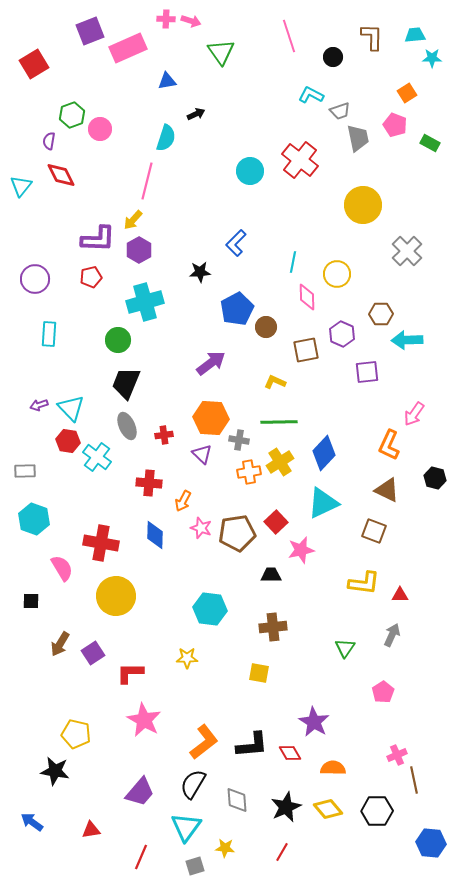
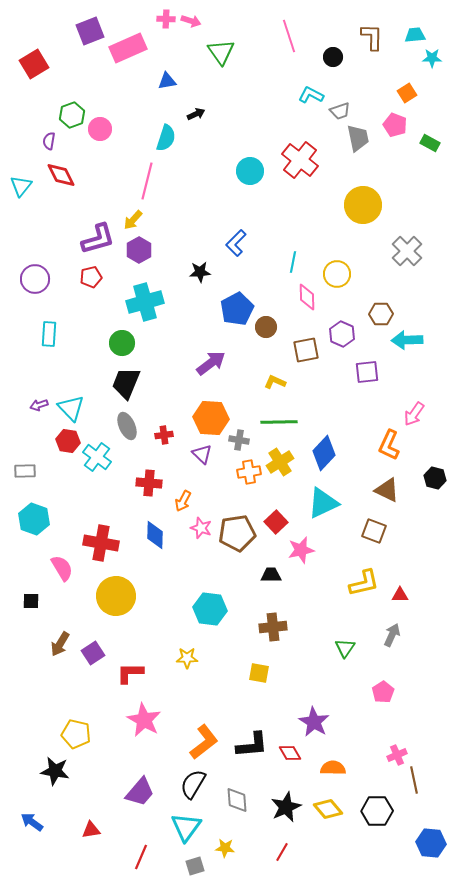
purple L-shape at (98, 239): rotated 18 degrees counterclockwise
green circle at (118, 340): moved 4 px right, 3 px down
yellow L-shape at (364, 583): rotated 20 degrees counterclockwise
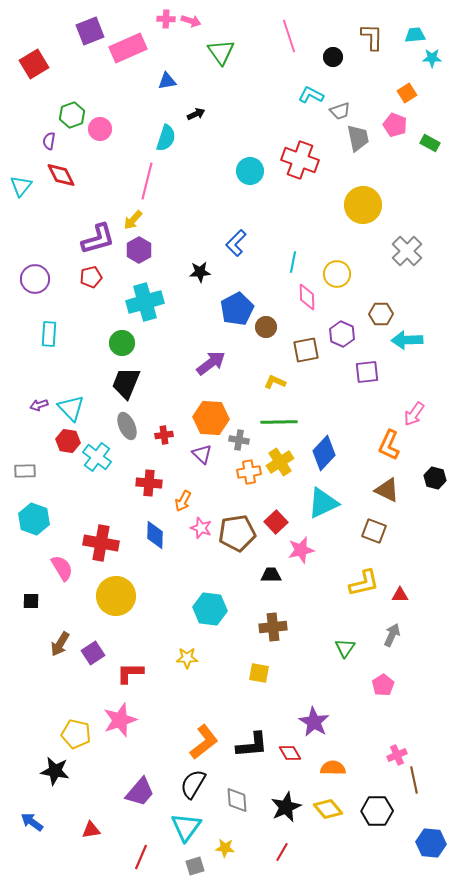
red cross at (300, 160): rotated 18 degrees counterclockwise
pink pentagon at (383, 692): moved 7 px up
pink star at (144, 720): moved 24 px left; rotated 24 degrees clockwise
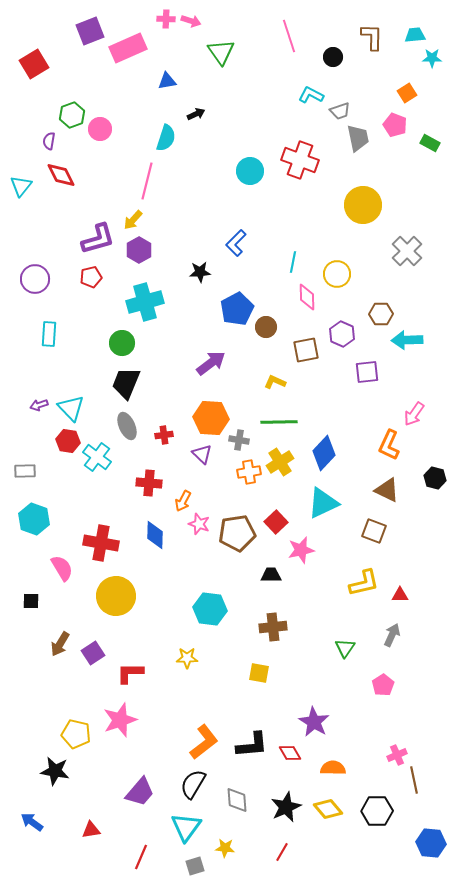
pink star at (201, 528): moved 2 px left, 4 px up
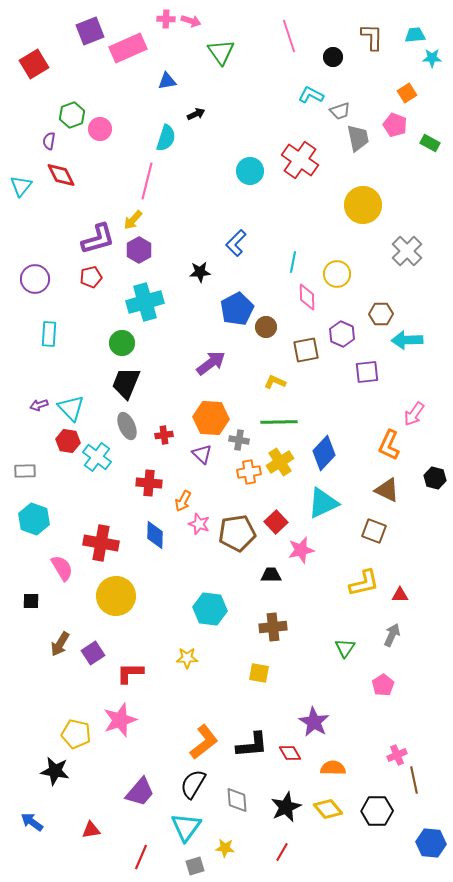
red cross at (300, 160): rotated 15 degrees clockwise
